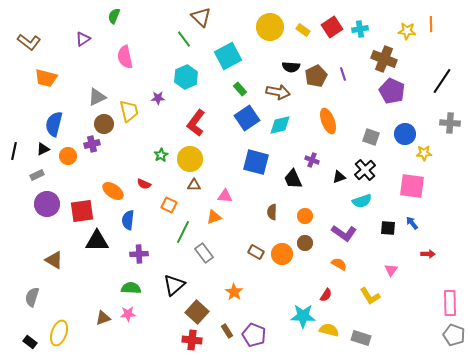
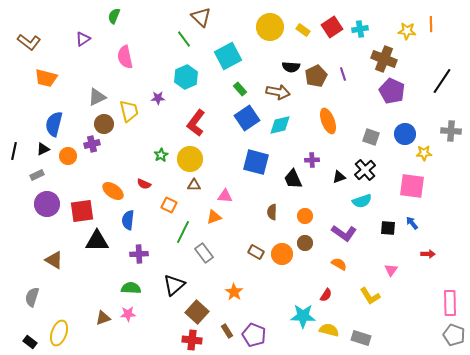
gray cross at (450, 123): moved 1 px right, 8 px down
purple cross at (312, 160): rotated 24 degrees counterclockwise
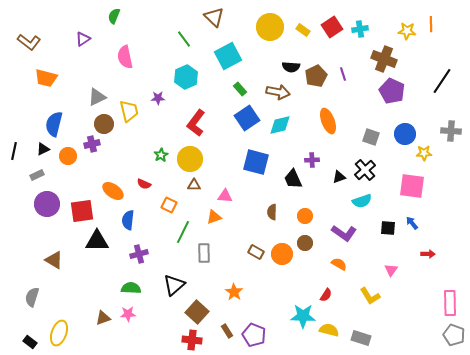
brown triangle at (201, 17): moved 13 px right
gray rectangle at (204, 253): rotated 36 degrees clockwise
purple cross at (139, 254): rotated 12 degrees counterclockwise
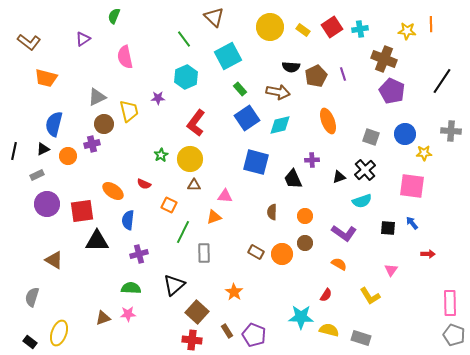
cyan star at (303, 316): moved 2 px left, 1 px down
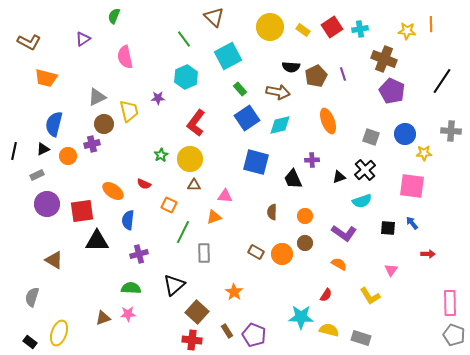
brown L-shape at (29, 42): rotated 10 degrees counterclockwise
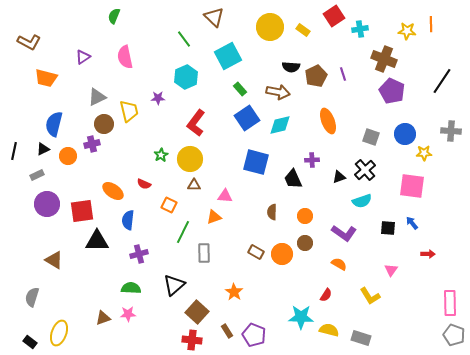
red square at (332, 27): moved 2 px right, 11 px up
purple triangle at (83, 39): moved 18 px down
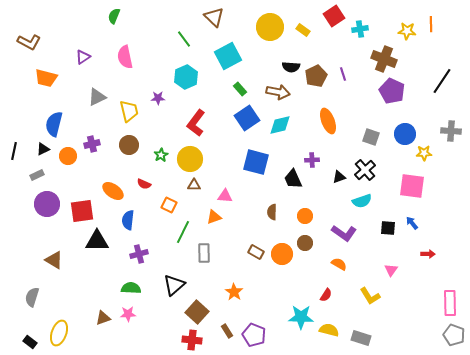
brown circle at (104, 124): moved 25 px right, 21 px down
